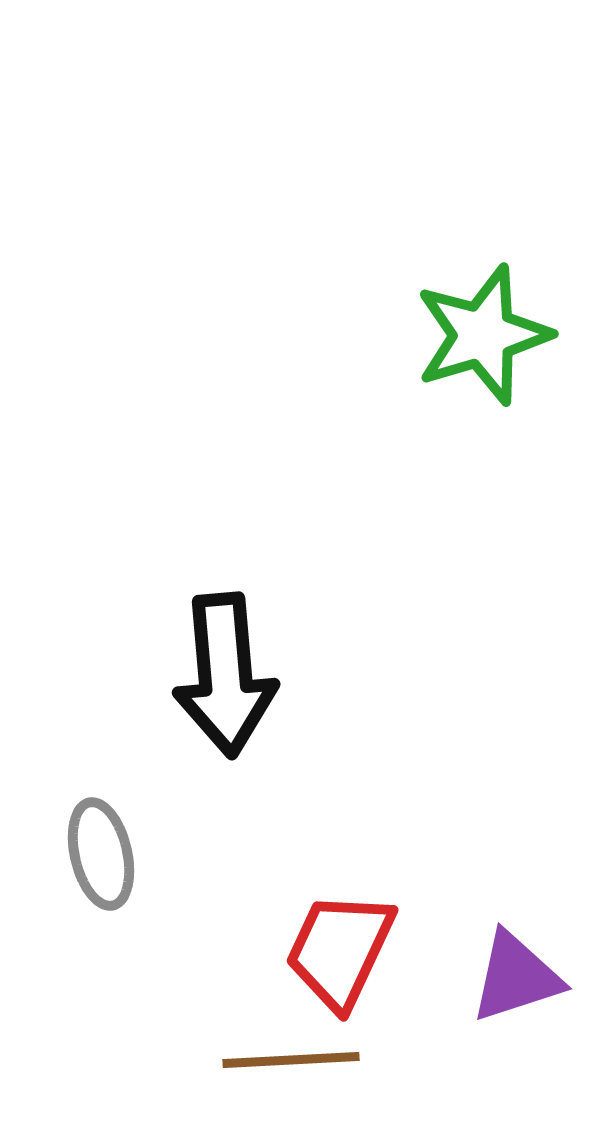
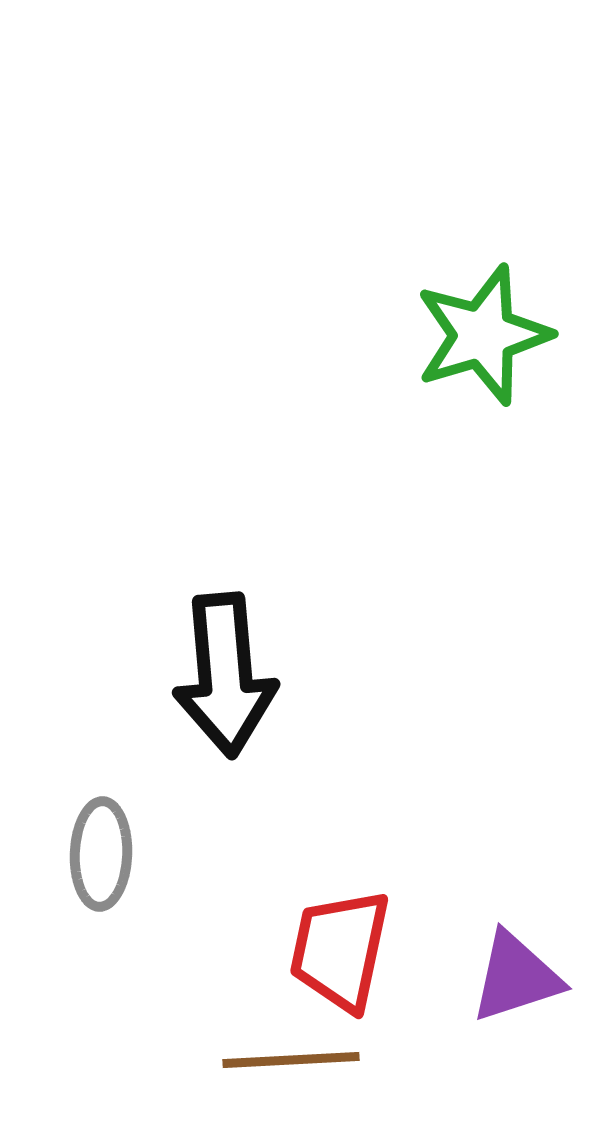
gray ellipse: rotated 15 degrees clockwise
red trapezoid: rotated 13 degrees counterclockwise
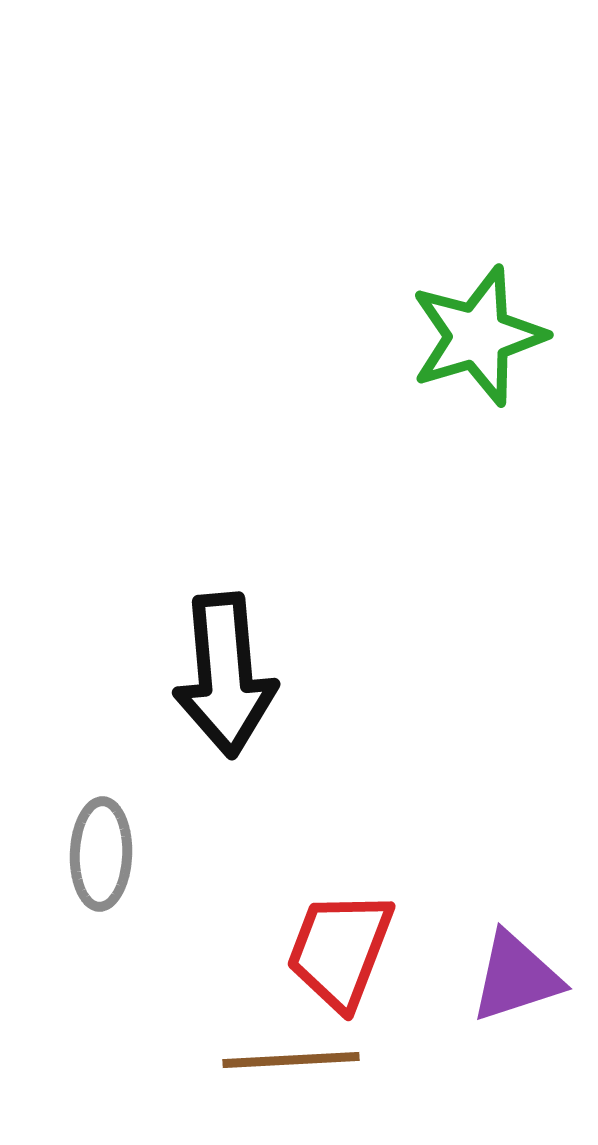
green star: moved 5 px left, 1 px down
red trapezoid: rotated 9 degrees clockwise
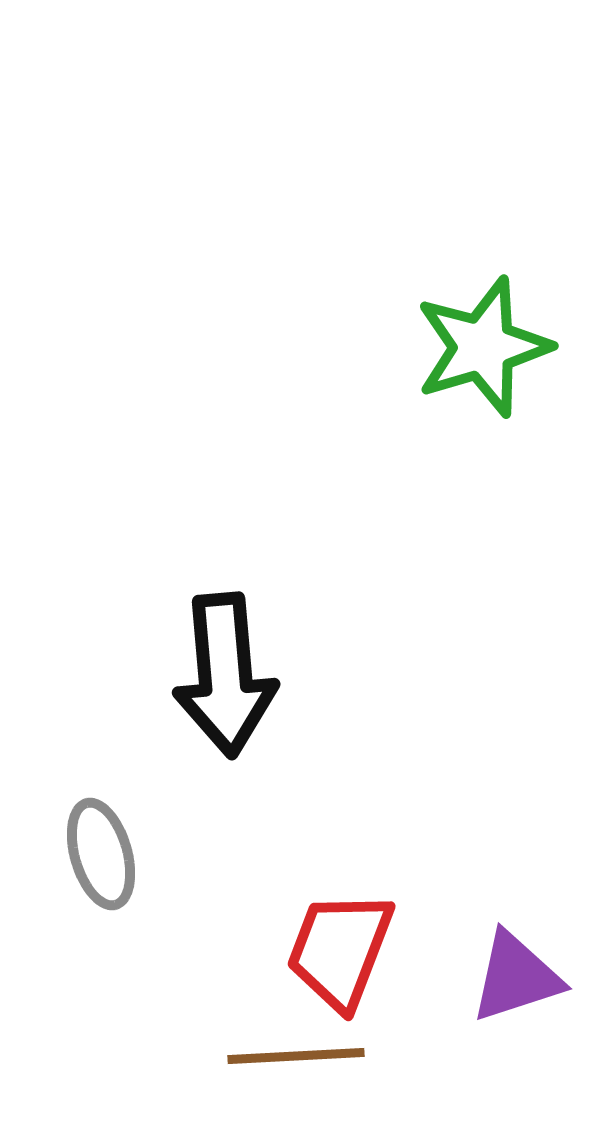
green star: moved 5 px right, 11 px down
gray ellipse: rotated 18 degrees counterclockwise
brown line: moved 5 px right, 4 px up
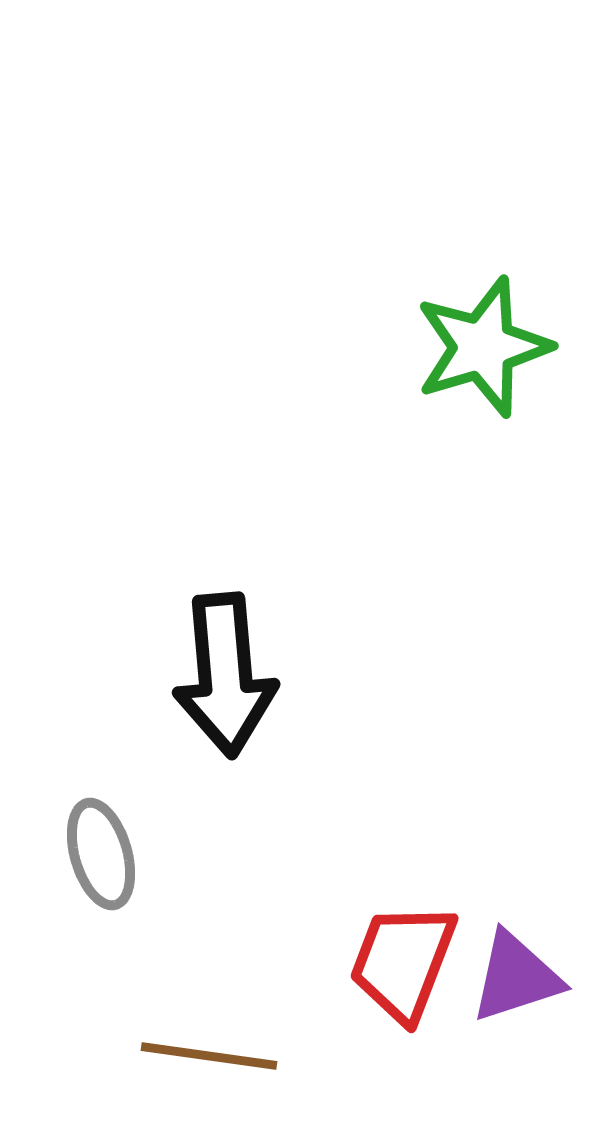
red trapezoid: moved 63 px right, 12 px down
brown line: moved 87 px left; rotated 11 degrees clockwise
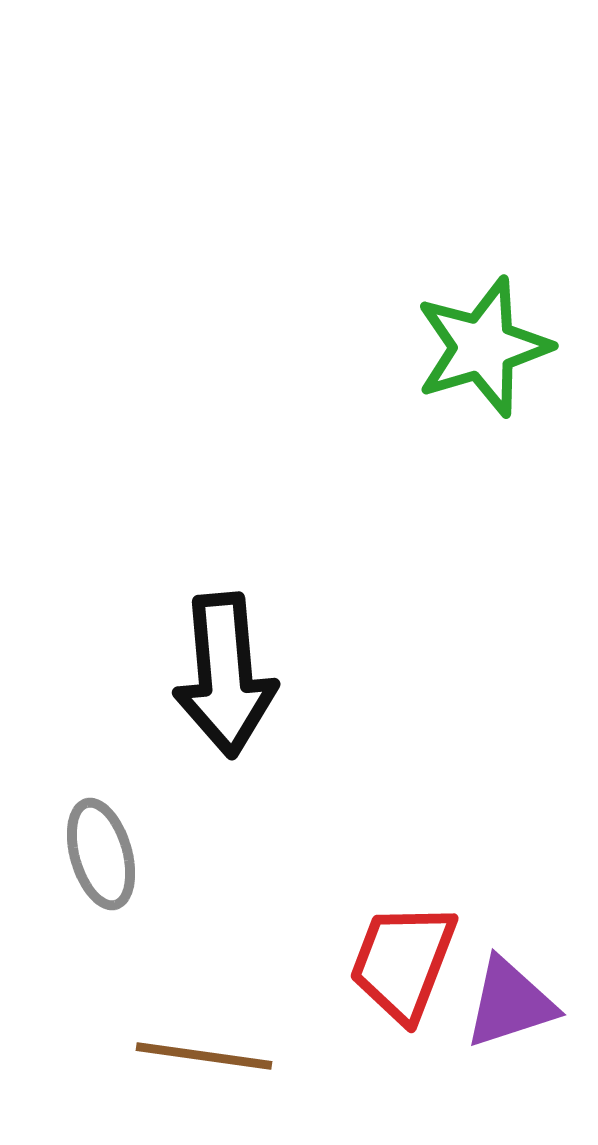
purple triangle: moved 6 px left, 26 px down
brown line: moved 5 px left
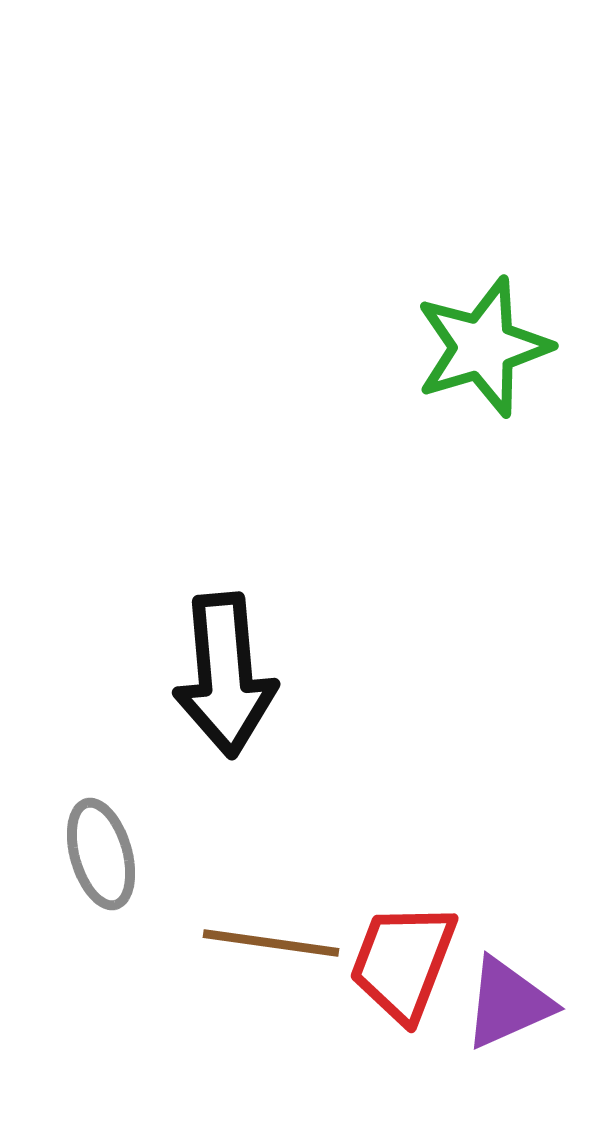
purple triangle: moved 2 px left; rotated 6 degrees counterclockwise
brown line: moved 67 px right, 113 px up
